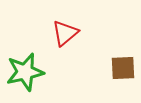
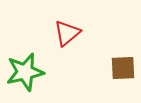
red triangle: moved 2 px right
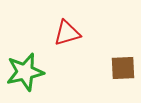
red triangle: rotated 24 degrees clockwise
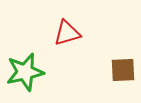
brown square: moved 2 px down
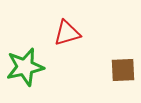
green star: moved 5 px up
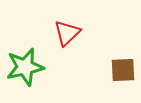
red triangle: rotated 28 degrees counterclockwise
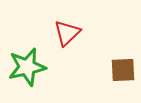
green star: moved 2 px right
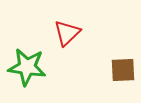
green star: rotated 21 degrees clockwise
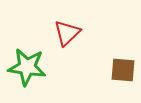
brown square: rotated 8 degrees clockwise
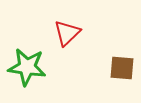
brown square: moved 1 px left, 2 px up
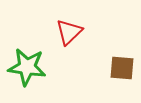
red triangle: moved 2 px right, 1 px up
